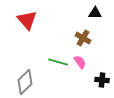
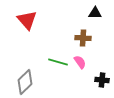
brown cross: rotated 28 degrees counterclockwise
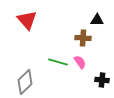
black triangle: moved 2 px right, 7 px down
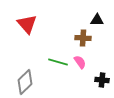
red triangle: moved 4 px down
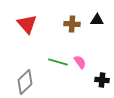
brown cross: moved 11 px left, 14 px up
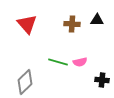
pink semicircle: rotated 112 degrees clockwise
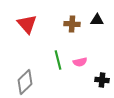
green line: moved 2 px up; rotated 60 degrees clockwise
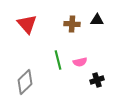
black cross: moved 5 px left; rotated 24 degrees counterclockwise
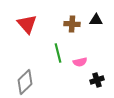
black triangle: moved 1 px left
green line: moved 7 px up
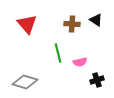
black triangle: rotated 32 degrees clockwise
gray diamond: rotated 60 degrees clockwise
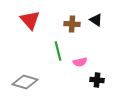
red triangle: moved 3 px right, 4 px up
green line: moved 2 px up
black cross: rotated 24 degrees clockwise
